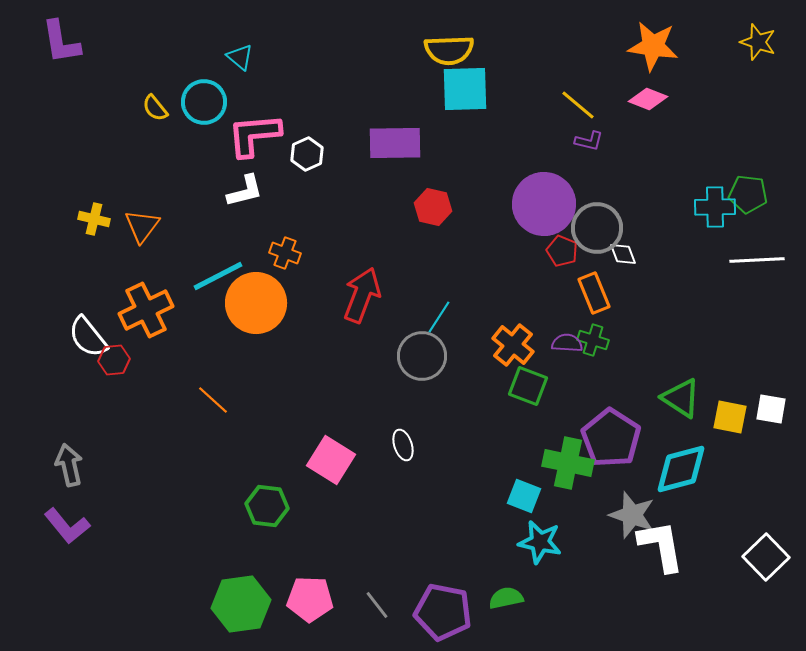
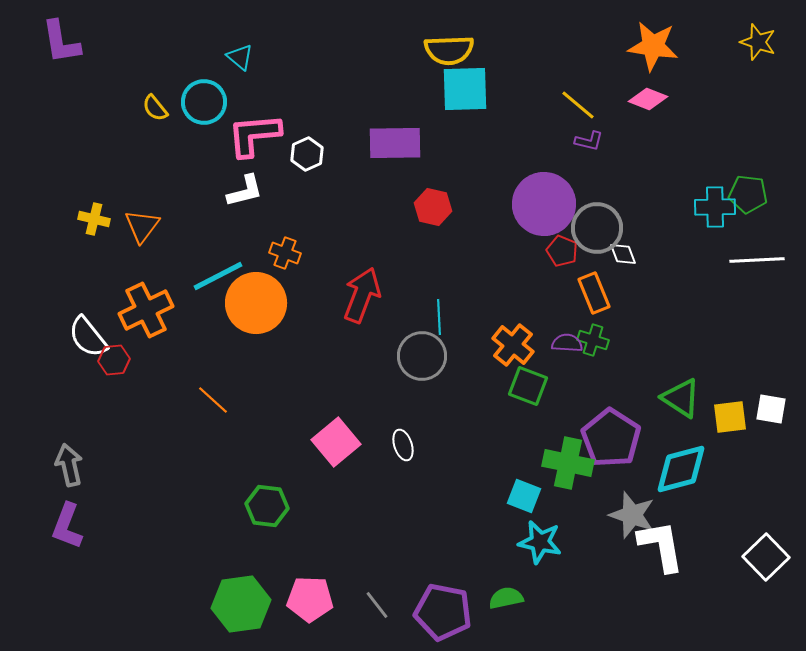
cyan line at (439, 317): rotated 36 degrees counterclockwise
yellow square at (730, 417): rotated 18 degrees counterclockwise
pink square at (331, 460): moved 5 px right, 18 px up; rotated 18 degrees clockwise
purple L-shape at (67, 526): rotated 60 degrees clockwise
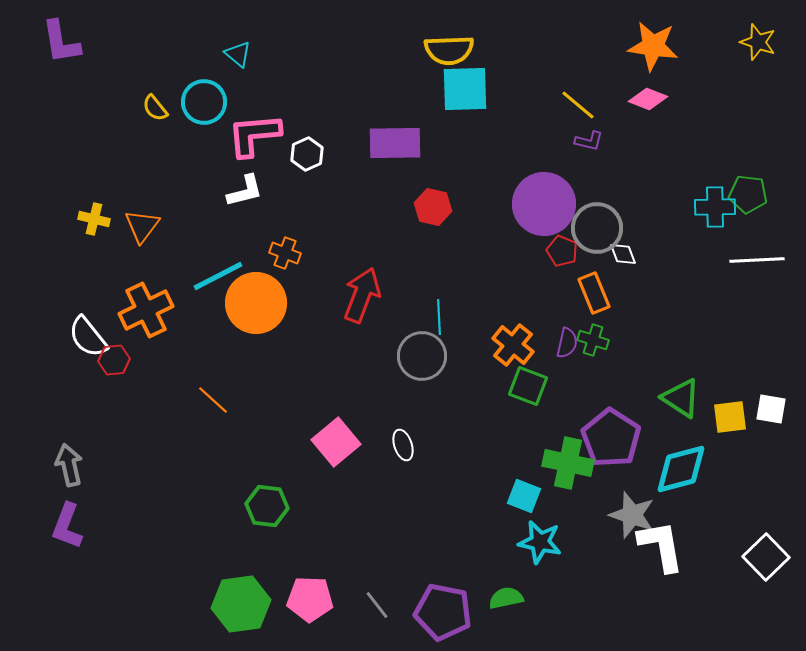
cyan triangle at (240, 57): moved 2 px left, 3 px up
purple semicircle at (567, 343): rotated 100 degrees clockwise
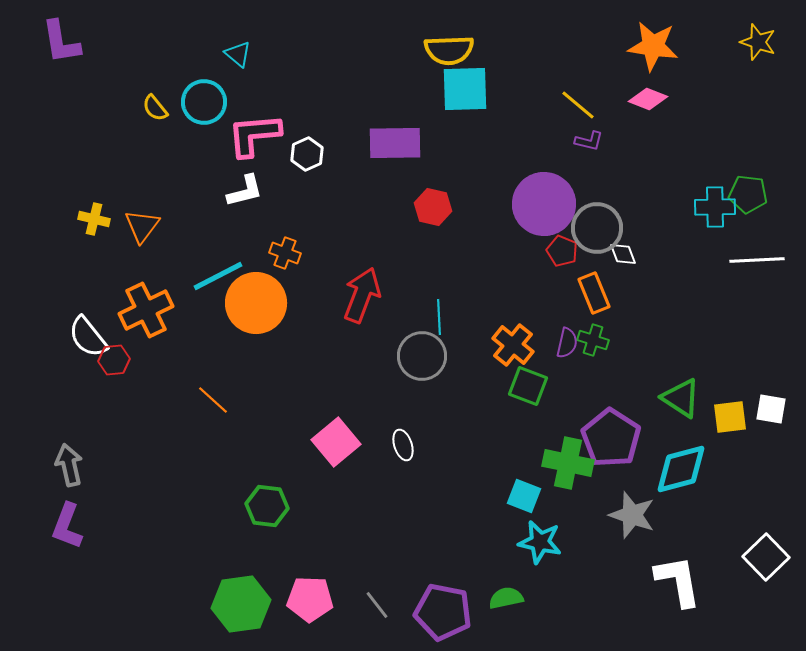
white L-shape at (661, 546): moved 17 px right, 35 px down
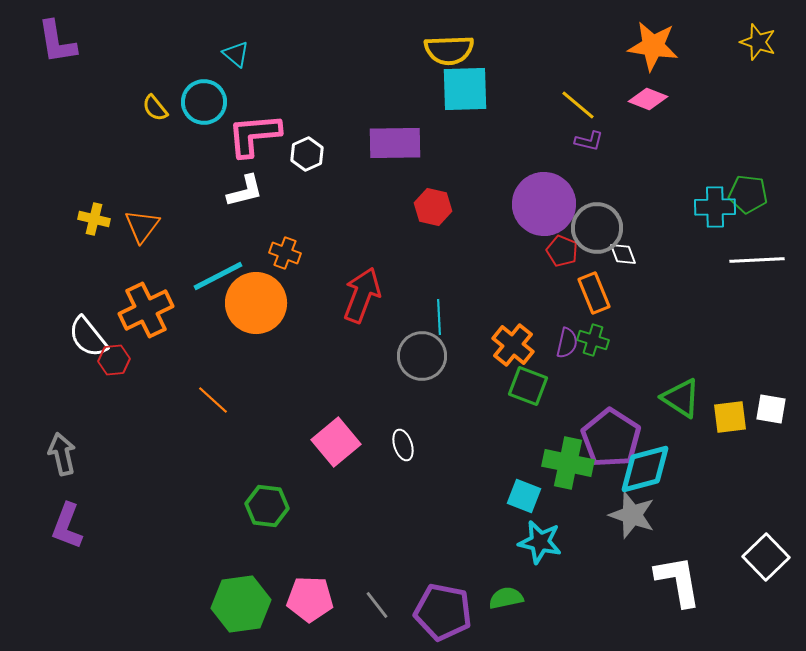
purple L-shape at (61, 42): moved 4 px left
cyan triangle at (238, 54): moved 2 px left
gray arrow at (69, 465): moved 7 px left, 11 px up
cyan diamond at (681, 469): moved 36 px left
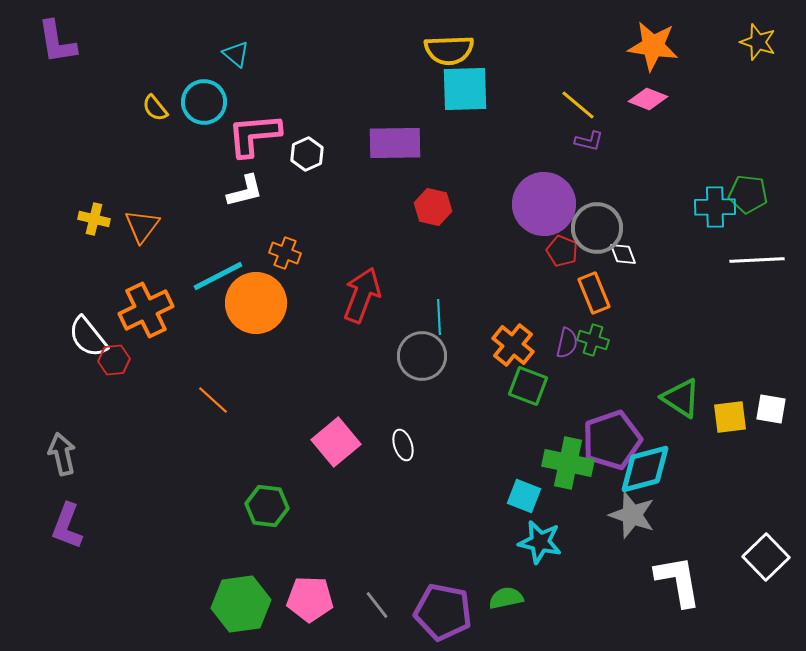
purple pentagon at (611, 438): moved 1 px right, 2 px down; rotated 20 degrees clockwise
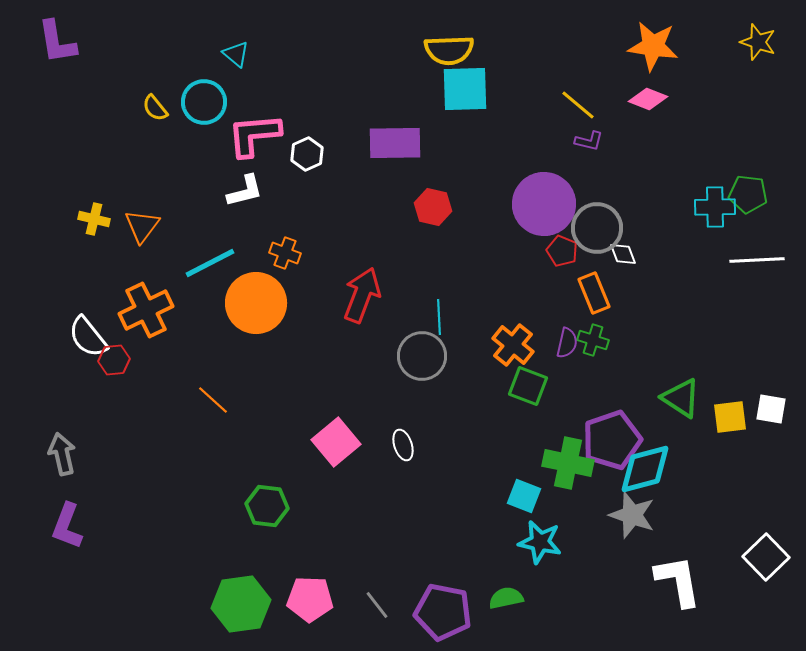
cyan line at (218, 276): moved 8 px left, 13 px up
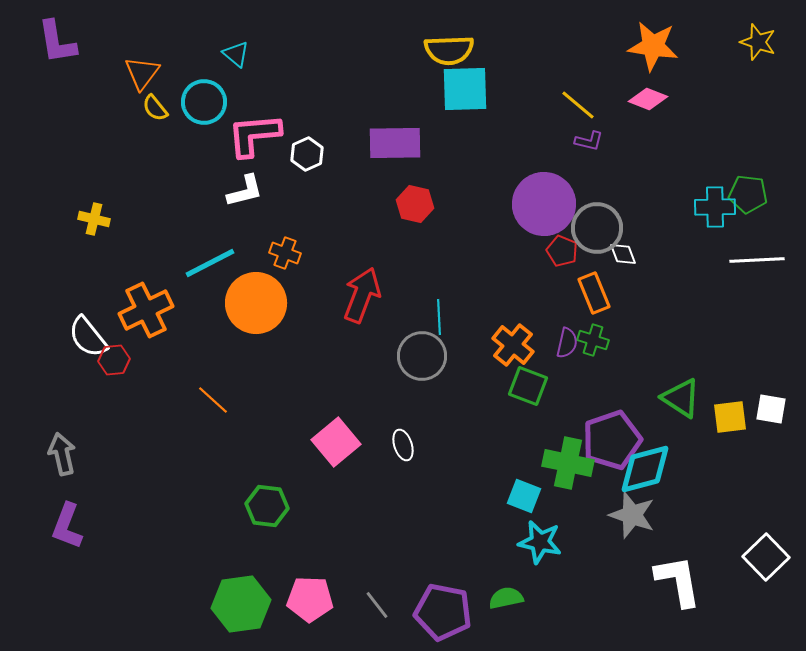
red hexagon at (433, 207): moved 18 px left, 3 px up
orange triangle at (142, 226): moved 153 px up
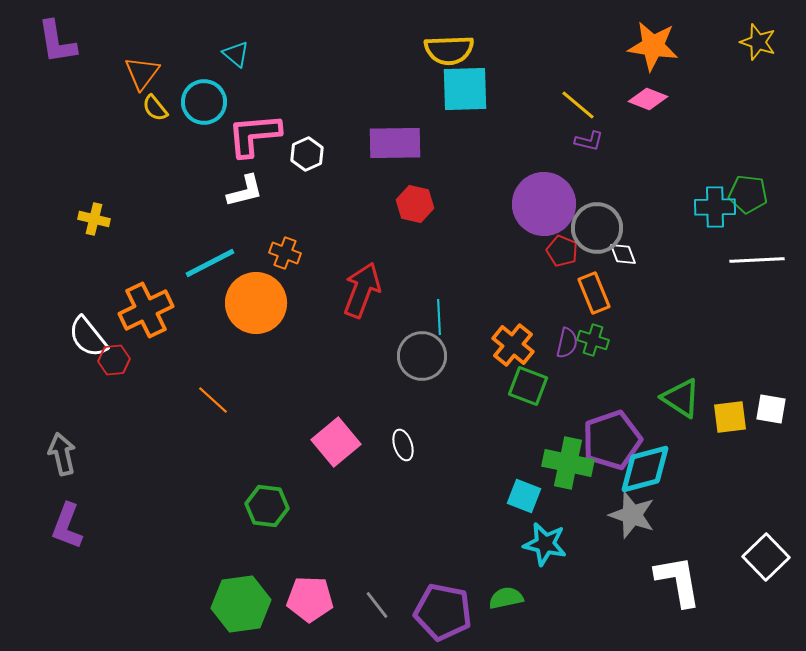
red arrow at (362, 295): moved 5 px up
cyan star at (540, 542): moved 5 px right, 2 px down
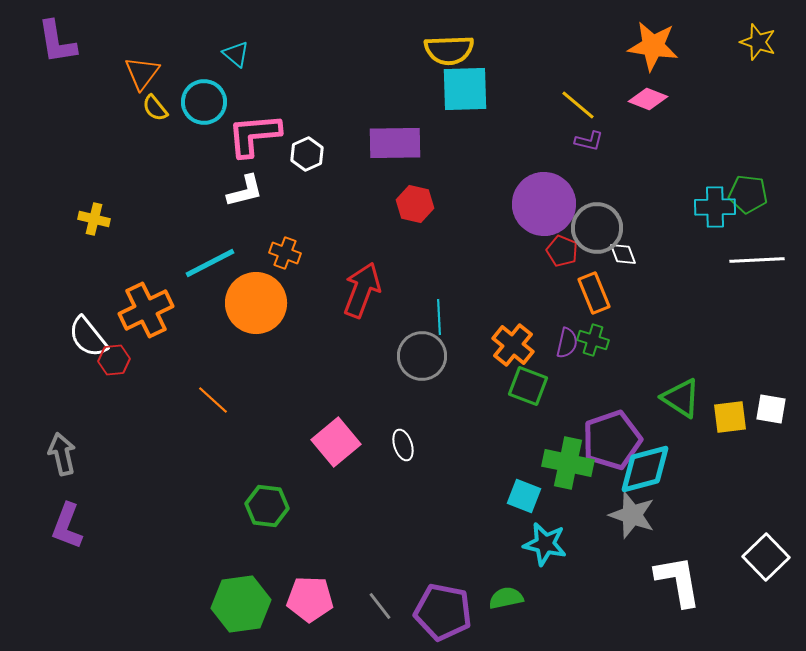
gray line at (377, 605): moved 3 px right, 1 px down
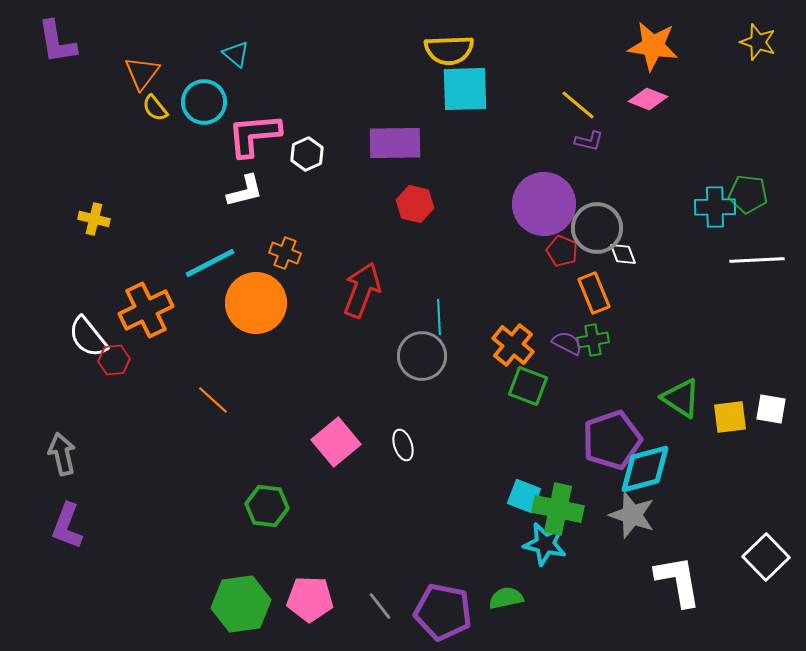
green cross at (593, 340): rotated 28 degrees counterclockwise
purple semicircle at (567, 343): rotated 76 degrees counterclockwise
green cross at (568, 463): moved 10 px left, 46 px down
